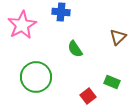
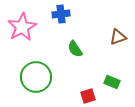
blue cross: moved 2 px down; rotated 12 degrees counterclockwise
pink star: moved 2 px down
brown triangle: rotated 24 degrees clockwise
red square: rotated 21 degrees clockwise
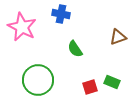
blue cross: rotated 18 degrees clockwise
pink star: rotated 16 degrees counterclockwise
green circle: moved 2 px right, 3 px down
red square: moved 2 px right, 9 px up
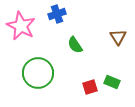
blue cross: moved 4 px left; rotated 30 degrees counterclockwise
pink star: moved 1 px left, 1 px up
brown triangle: rotated 42 degrees counterclockwise
green semicircle: moved 4 px up
green circle: moved 7 px up
